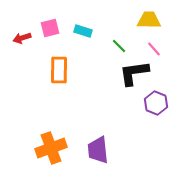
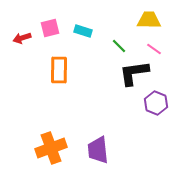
pink line: rotated 14 degrees counterclockwise
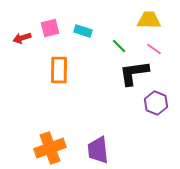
orange cross: moved 1 px left
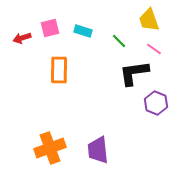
yellow trapezoid: rotated 110 degrees counterclockwise
green line: moved 5 px up
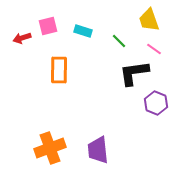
pink square: moved 2 px left, 2 px up
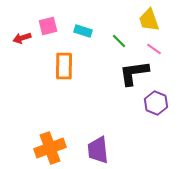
orange rectangle: moved 5 px right, 4 px up
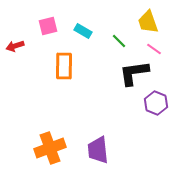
yellow trapezoid: moved 1 px left, 2 px down
cyan rectangle: rotated 12 degrees clockwise
red arrow: moved 7 px left, 8 px down
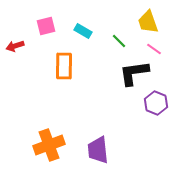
pink square: moved 2 px left
orange cross: moved 1 px left, 3 px up
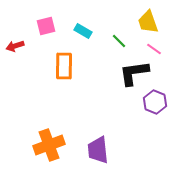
purple hexagon: moved 1 px left, 1 px up
